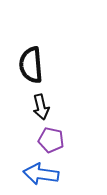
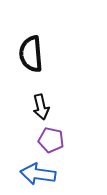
black semicircle: moved 11 px up
blue arrow: moved 3 px left
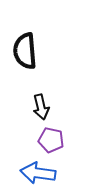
black semicircle: moved 6 px left, 3 px up
blue arrow: moved 1 px up
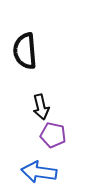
purple pentagon: moved 2 px right, 5 px up
blue arrow: moved 1 px right, 1 px up
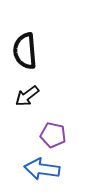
black arrow: moved 14 px left, 11 px up; rotated 65 degrees clockwise
blue arrow: moved 3 px right, 3 px up
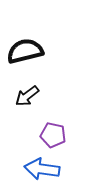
black semicircle: rotated 81 degrees clockwise
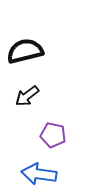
blue arrow: moved 3 px left, 5 px down
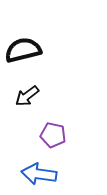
black semicircle: moved 2 px left, 1 px up
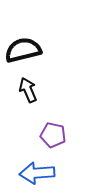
black arrow: moved 1 px right, 6 px up; rotated 105 degrees clockwise
blue arrow: moved 2 px left, 1 px up; rotated 12 degrees counterclockwise
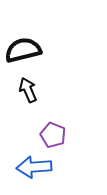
purple pentagon: rotated 10 degrees clockwise
blue arrow: moved 3 px left, 6 px up
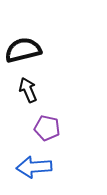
purple pentagon: moved 6 px left, 7 px up; rotated 10 degrees counterclockwise
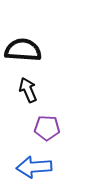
black semicircle: rotated 18 degrees clockwise
purple pentagon: rotated 10 degrees counterclockwise
